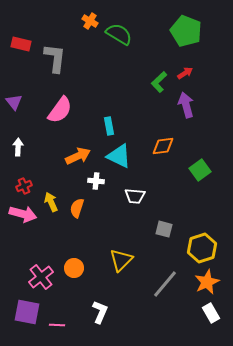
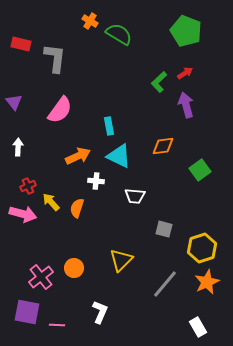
red cross: moved 4 px right
yellow arrow: rotated 18 degrees counterclockwise
white rectangle: moved 13 px left, 14 px down
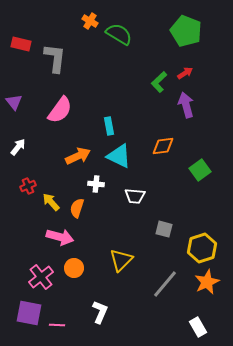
white arrow: rotated 36 degrees clockwise
white cross: moved 3 px down
pink arrow: moved 37 px right, 23 px down
purple square: moved 2 px right, 1 px down
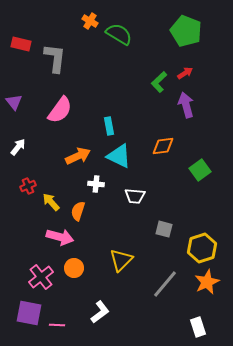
orange semicircle: moved 1 px right, 3 px down
white L-shape: rotated 30 degrees clockwise
white rectangle: rotated 12 degrees clockwise
